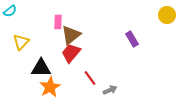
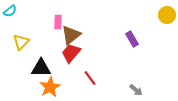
gray arrow: moved 26 px right; rotated 64 degrees clockwise
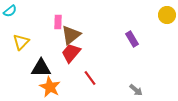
orange star: rotated 15 degrees counterclockwise
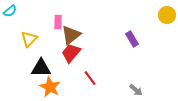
yellow triangle: moved 8 px right, 3 px up
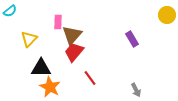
brown triangle: moved 1 px right; rotated 10 degrees counterclockwise
red trapezoid: moved 3 px right, 1 px up
gray arrow: rotated 24 degrees clockwise
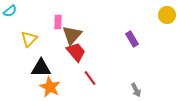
red trapezoid: moved 2 px right; rotated 100 degrees clockwise
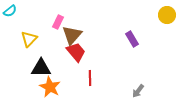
pink rectangle: rotated 24 degrees clockwise
red line: rotated 35 degrees clockwise
gray arrow: moved 2 px right, 1 px down; rotated 64 degrees clockwise
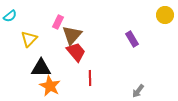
cyan semicircle: moved 5 px down
yellow circle: moved 2 px left
orange star: moved 1 px up
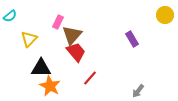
red line: rotated 42 degrees clockwise
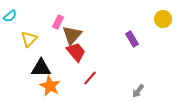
yellow circle: moved 2 px left, 4 px down
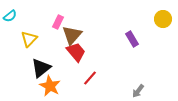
black triangle: rotated 40 degrees counterclockwise
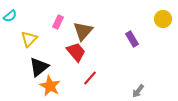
brown triangle: moved 11 px right, 4 px up
black triangle: moved 2 px left, 1 px up
